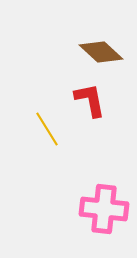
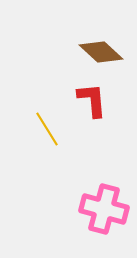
red L-shape: moved 2 px right; rotated 6 degrees clockwise
pink cross: rotated 9 degrees clockwise
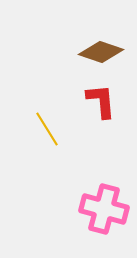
brown diamond: rotated 24 degrees counterclockwise
red L-shape: moved 9 px right, 1 px down
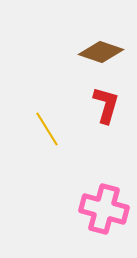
red L-shape: moved 5 px right, 4 px down; rotated 21 degrees clockwise
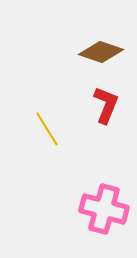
red L-shape: rotated 6 degrees clockwise
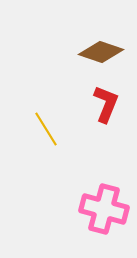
red L-shape: moved 1 px up
yellow line: moved 1 px left
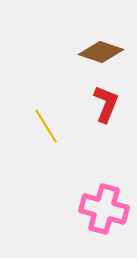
yellow line: moved 3 px up
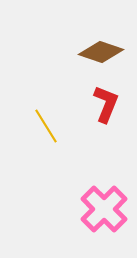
pink cross: rotated 30 degrees clockwise
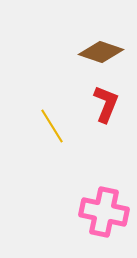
yellow line: moved 6 px right
pink cross: moved 3 px down; rotated 33 degrees counterclockwise
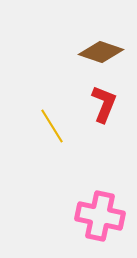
red L-shape: moved 2 px left
pink cross: moved 4 px left, 4 px down
